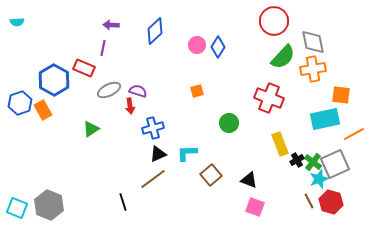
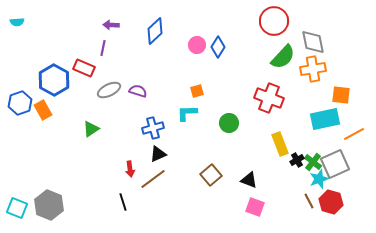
red arrow at (130, 106): moved 63 px down
cyan L-shape at (187, 153): moved 40 px up
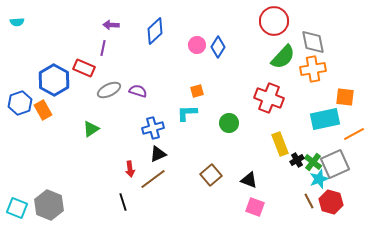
orange square at (341, 95): moved 4 px right, 2 px down
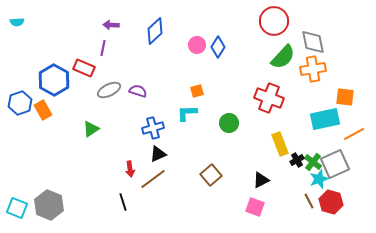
black triangle at (249, 180): moved 12 px right; rotated 48 degrees counterclockwise
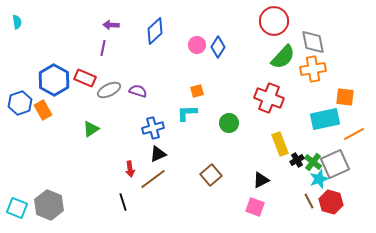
cyan semicircle at (17, 22): rotated 96 degrees counterclockwise
red rectangle at (84, 68): moved 1 px right, 10 px down
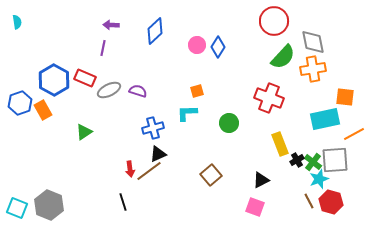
green triangle at (91, 129): moved 7 px left, 3 px down
gray square at (335, 164): moved 4 px up; rotated 20 degrees clockwise
brown line at (153, 179): moved 4 px left, 8 px up
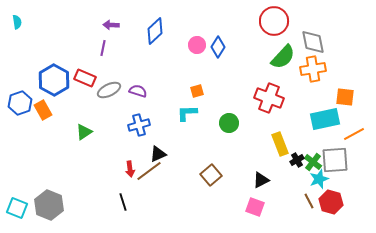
blue cross at (153, 128): moved 14 px left, 3 px up
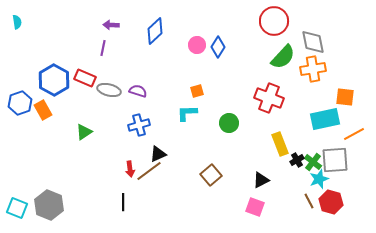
gray ellipse at (109, 90): rotated 40 degrees clockwise
black line at (123, 202): rotated 18 degrees clockwise
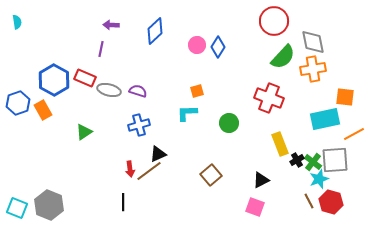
purple line at (103, 48): moved 2 px left, 1 px down
blue hexagon at (20, 103): moved 2 px left
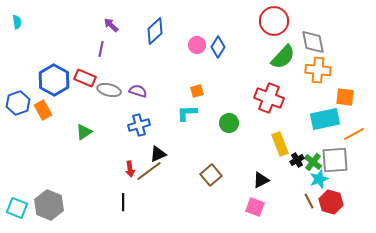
purple arrow at (111, 25): rotated 42 degrees clockwise
orange cross at (313, 69): moved 5 px right, 1 px down; rotated 15 degrees clockwise
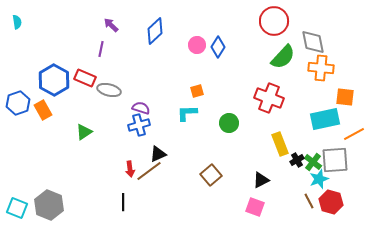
orange cross at (318, 70): moved 3 px right, 2 px up
purple semicircle at (138, 91): moved 3 px right, 17 px down
